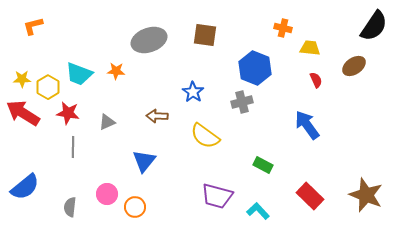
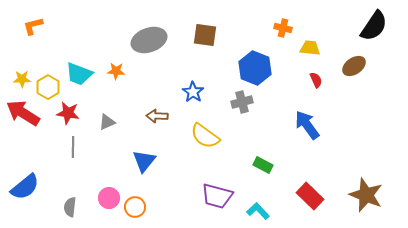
pink circle: moved 2 px right, 4 px down
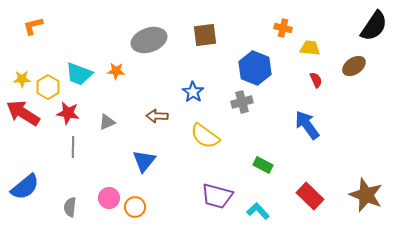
brown square: rotated 15 degrees counterclockwise
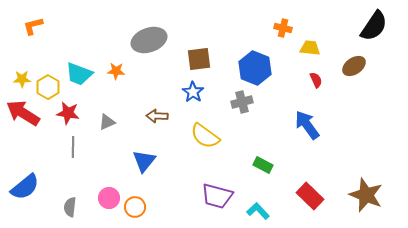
brown square: moved 6 px left, 24 px down
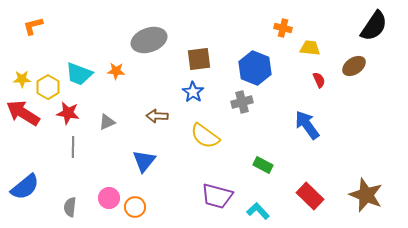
red semicircle: moved 3 px right
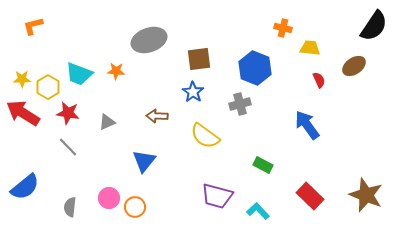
gray cross: moved 2 px left, 2 px down
gray line: moved 5 px left; rotated 45 degrees counterclockwise
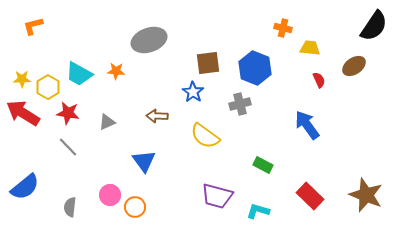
brown square: moved 9 px right, 4 px down
cyan trapezoid: rotated 8 degrees clockwise
blue triangle: rotated 15 degrees counterclockwise
pink circle: moved 1 px right, 3 px up
cyan L-shape: rotated 30 degrees counterclockwise
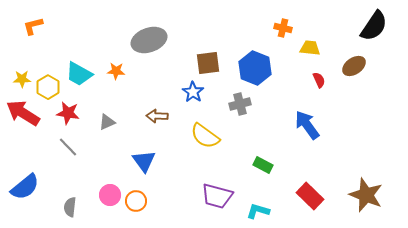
orange circle: moved 1 px right, 6 px up
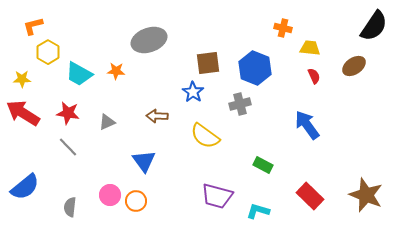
red semicircle: moved 5 px left, 4 px up
yellow hexagon: moved 35 px up
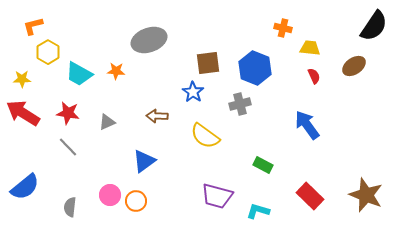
blue triangle: rotated 30 degrees clockwise
